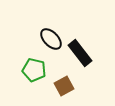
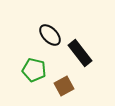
black ellipse: moved 1 px left, 4 px up
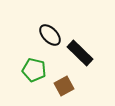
black rectangle: rotated 8 degrees counterclockwise
